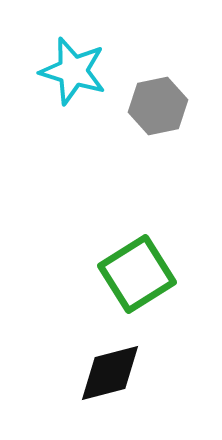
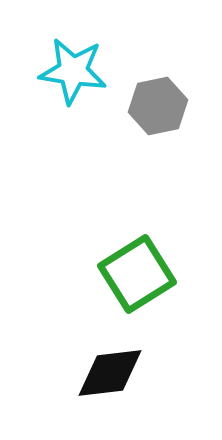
cyan star: rotated 8 degrees counterclockwise
black diamond: rotated 8 degrees clockwise
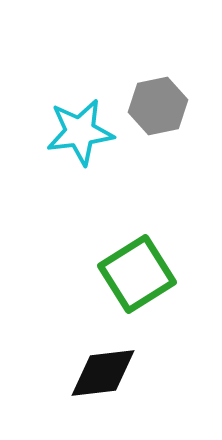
cyan star: moved 7 px right, 61 px down; rotated 16 degrees counterclockwise
black diamond: moved 7 px left
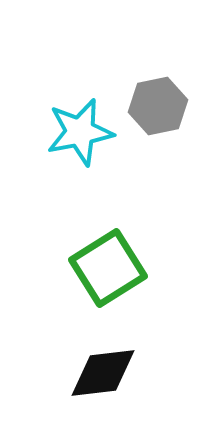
cyan star: rotated 4 degrees counterclockwise
green square: moved 29 px left, 6 px up
